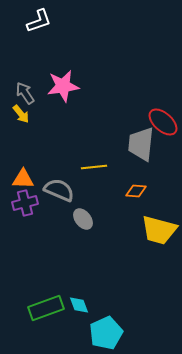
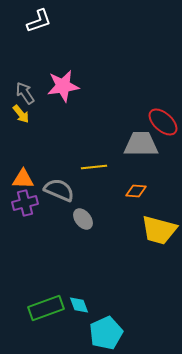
gray trapezoid: rotated 84 degrees clockwise
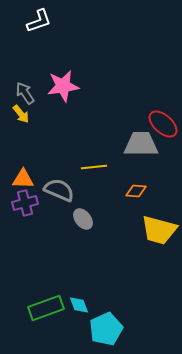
red ellipse: moved 2 px down
cyan pentagon: moved 4 px up
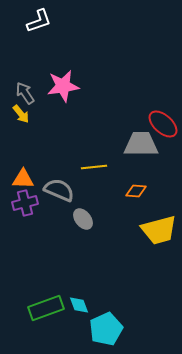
yellow trapezoid: rotated 30 degrees counterclockwise
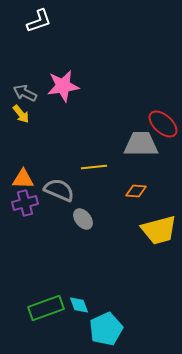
gray arrow: rotated 30 degrees counterclockwise
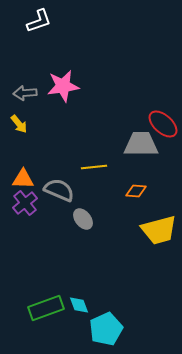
gray arrow: rotated 30 degrees counterclockwise
yellow arrow: moved 2 px left, 10 px down
purple cross: rotated 25 degrees counterclockwise
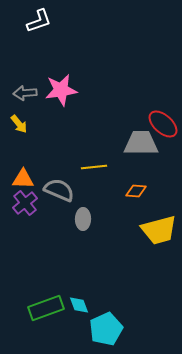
pink star: moved 2 px left, 4 px down
gray trapezoid: moved 1 px up
gray ellipse: rotated 40 degrees clockwise
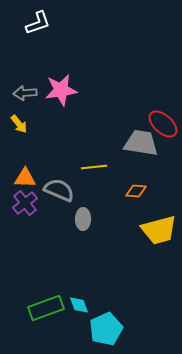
white L-shape: moved 1 px left, 2 px down
gray trapezoid: rotated 9 degrees clockwise
orange triangle: moved 2 px right, 1 px up
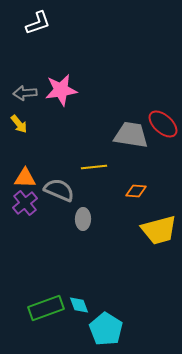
gray trapezoid: moved 10 px left, 8 px up
cyan pentagon: rotated 16 degrees counterclockwise
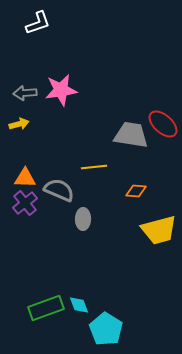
yellow arrow: rotated 66 degrees counterclockwise
